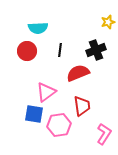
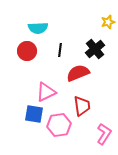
black cross: moved 1 px left, 1 px up; rotated 18 degrees counterclockwise
pink triangle: rotated 10 degrees clockwise
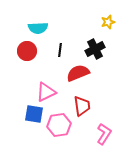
black cross: rotated 12 degrees clockwise
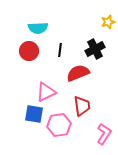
red circle: moved 2 px right
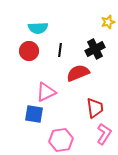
red trapezoid: moved 13 px right, 2 px down
pink hexagon: moved 2 px right, 15 px down
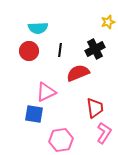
pink L-shape: moved 1 px up
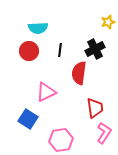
red semicircle: moved 1 px right; rotated 60 degrees counterclockwise
blue square: moved 6 px left, 5 px down; rotated 24 degrees clockwise
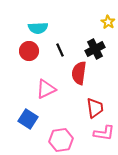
yellow star: rotated 24 degrees counterclockwise
black line: rotated 32 degrees counterclockwise
pink triangle: moved 3 px up
pink L-shape: rotated 65 degrees clockwise
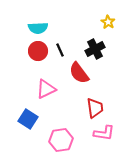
red circle: moved 9 px right
red semicircle: rotated 45 degrees counterclockwise
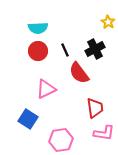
black line: moved 5 px right
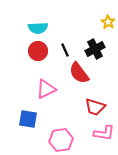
red trapezoid: moved 1 px up; rotated 115 degrees clockwise
blue square: rotated 24 degrees counterclockwise
